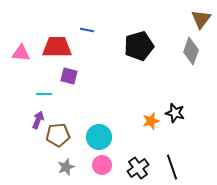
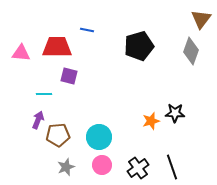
black star: rotated 12 degrees counterclockwise
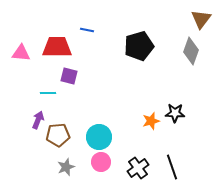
cyan line: moved 4 px right, 1 px up
pink circle: moved 1 px left, 3 px up
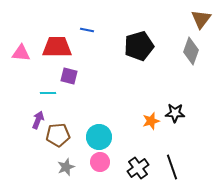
pink circle: moved 1 px left
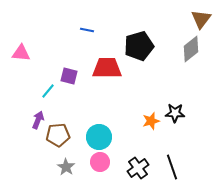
red trapezoid: moved 50 px right, 21 px down
gray diamond: moved 2 px up; rotated 32 degrees clockwise
cyan line: moved 2 px up; rotated 49 degrees counterclockwise
gray star: rotated 18 degrees counterclockwise
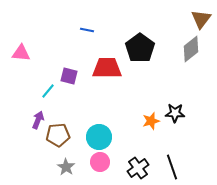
black pentagon: moved 1 px right, 2 px down; rotated 20 degrees counterclockwise
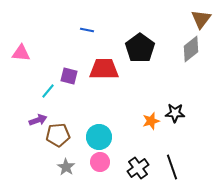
red trapezoid: moved 3 px left, 1 px down
purple arrow: rotated 48 degrees clockwise
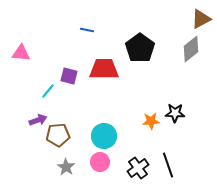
brown triangle: rotated 25 degrees clockwise
orange star: rotated 12 degrees clockwise
cyan circle: moved 5 px right, 1 px up
black line: moved 4 px left, 2 px up
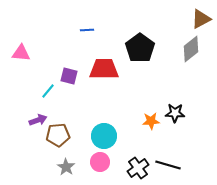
blue line: rotated 16 degrees counterclockwise
black line: rotated 55 degrees counterclockwise
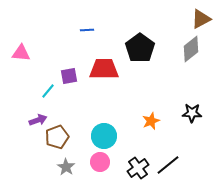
purple square: rotated 24 degrees counterclockwise
black star: moved 17 px right
orange star: rotated 18 degrees counterclockwise
brown pentagon: moved 1 px left, 2 px down; rotated 15 degrees counterclockwise
black line: rotated 55 degrees counterclockwise
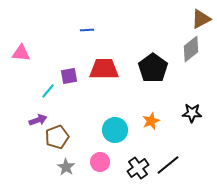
black pentagon: moved 13 px right, 20 px down
cyan circle: moved 11 px right, 6 px up
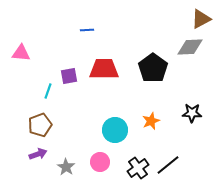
gray diamond: moved 1 px left, 2 px up; rotated 36 degrees clockwise
cyan line: rotated 21 degrees counterclockwise
purple arrow: moved 34 px down
brown pentagon: moved 17 px left, 12 px up
